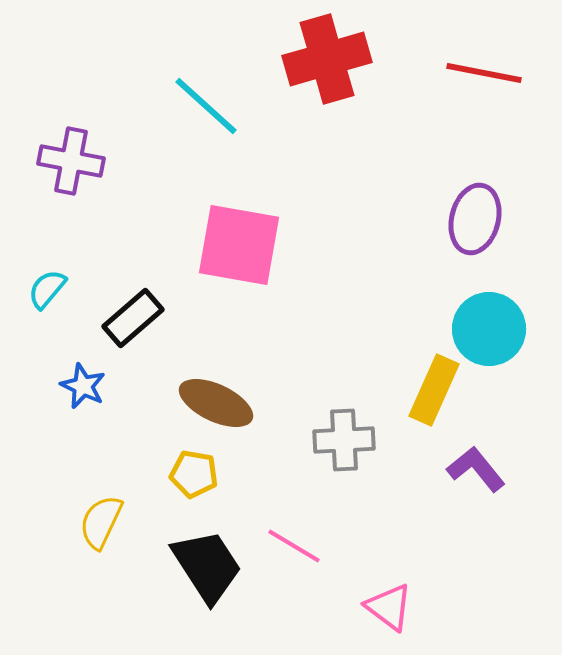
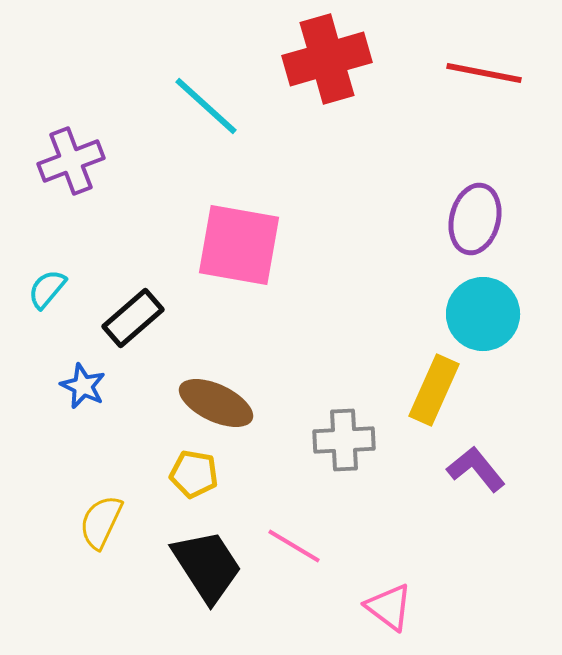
purple cross: rotated 32 degrees counterclockwise
cyan circle: moved 6 px left, 15 px up
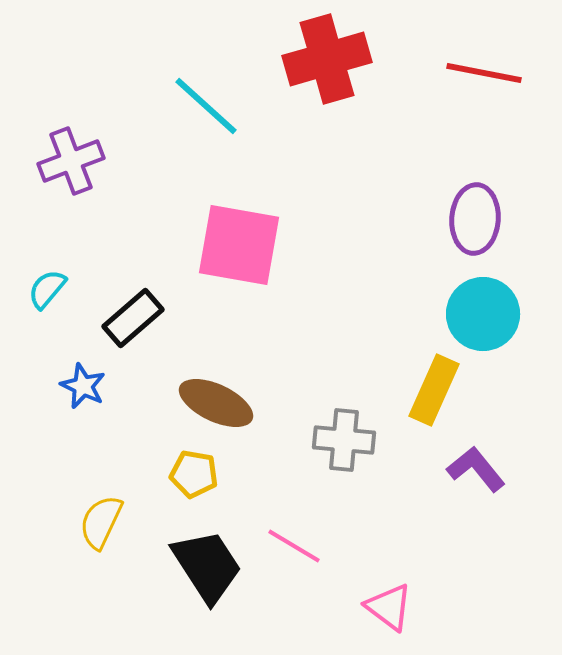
purple ellipse: rotated 10 degrees counterclockwise
gray cross: rotated 8 degrees clockwise
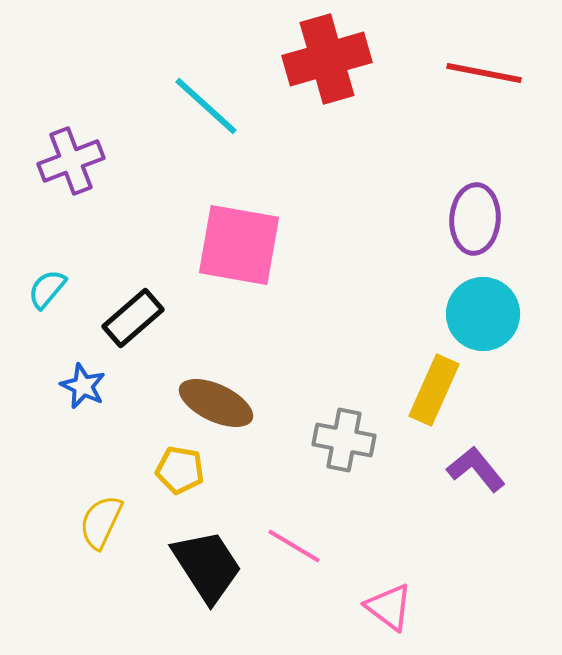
gray cross: rotated 6 degrees clockwise
yellow pentagon: moved 14 px left, 4 px up
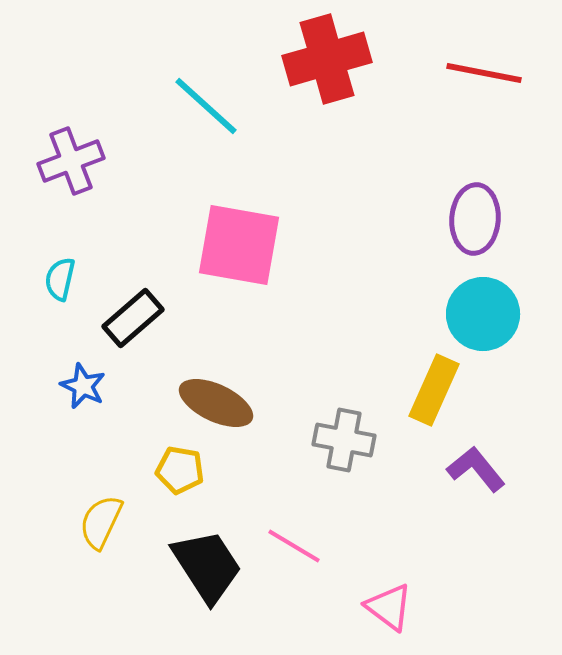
cyan semicircle: moved 13 px right, 10 px up; rotated 27 degrees counterclockwise
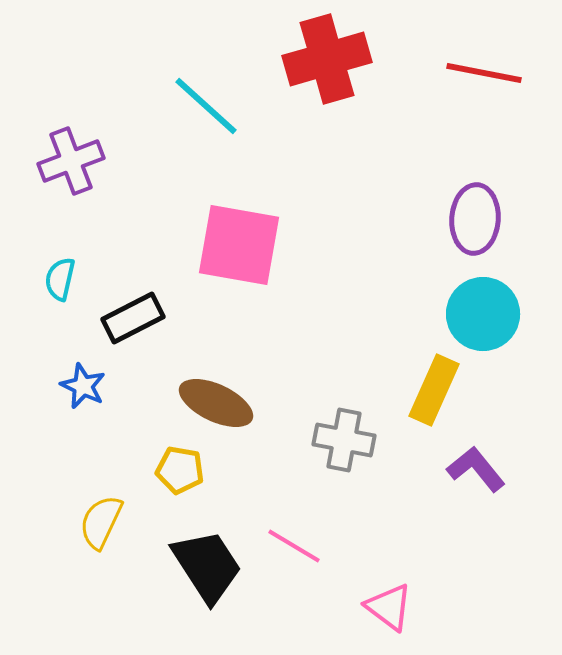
black rectangle: rotated 14 degrees clockwise
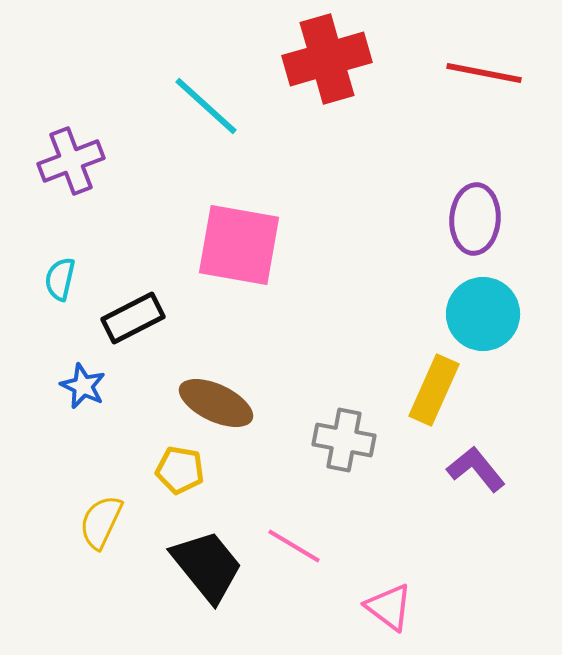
black trapezoid: rotated 6 degrees counterclockwise
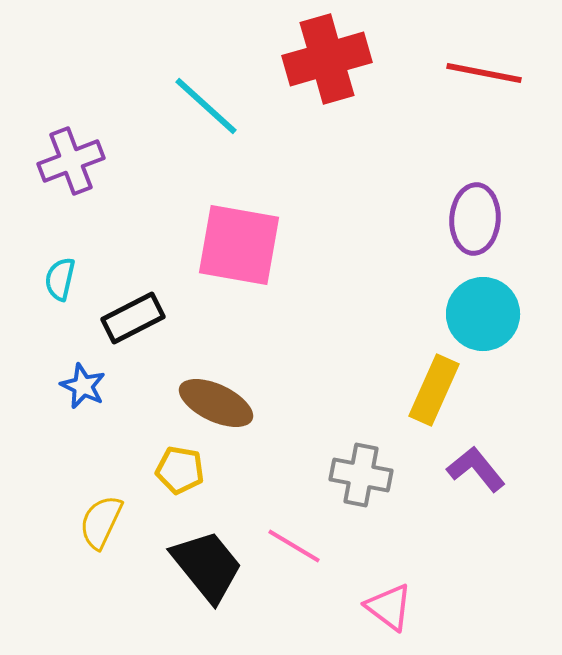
gray cross: moved 17 px right, 35 px down
